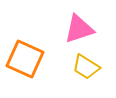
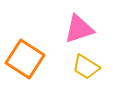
orange square: rotated 9 degrees clockwise
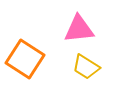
pink triangle: rotated 12 degrees clockwise
